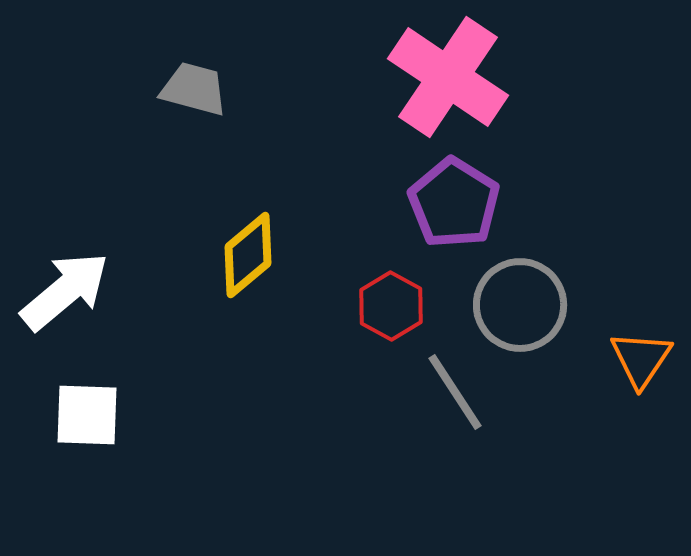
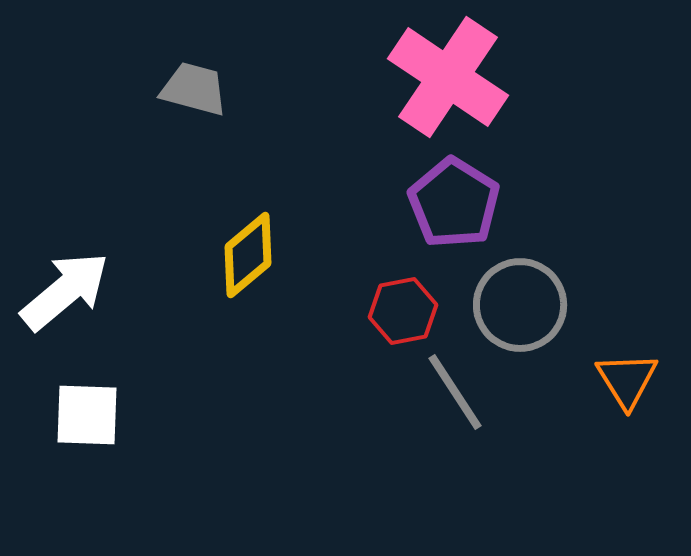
red hexagon: moved 12 px right, 5 px down; rotated 20 degrees clockwise
orange triangle: moved 14 px left, 21 px down; rotated 6 degrees counterclockwise
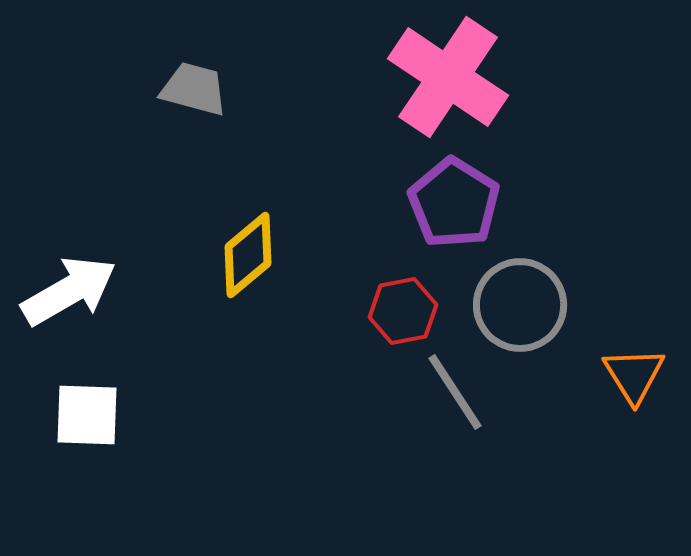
white arrow: moved 4 px right; rotated 10 degrees clockwise
orange triangle: moved 7 px right, 5 px up
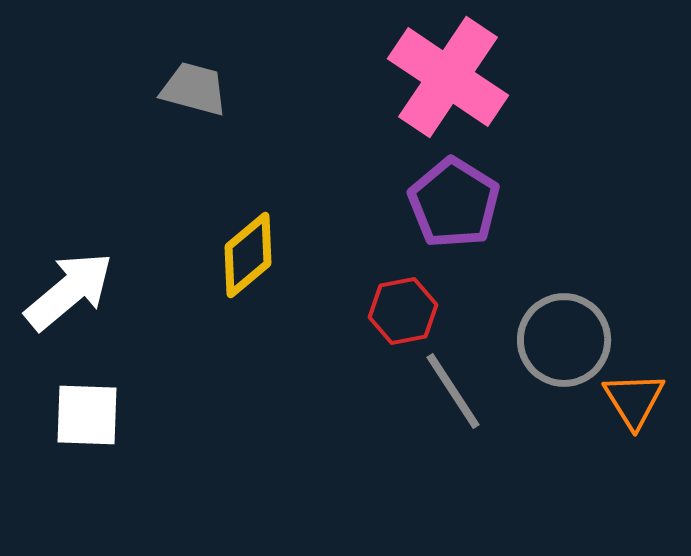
white arrow: rotated 10 degrees counterclockwise
gray circle: moved 44 px right, 35 px down
orange triangle: moved 25 px down
gray line: moved 2 px left, 1 px up
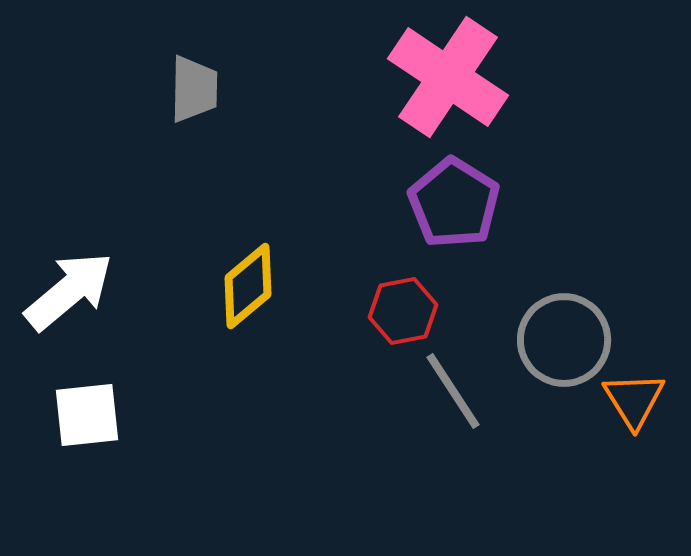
gray trapezoid: rotated 76 degrees clockwise
yellow diamond: moved 31 px down
white square: rotated 8 degrees counterclockwise
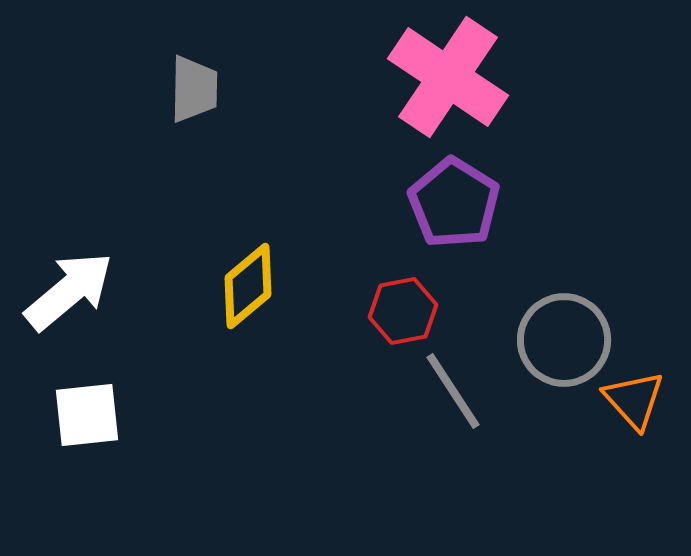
orange triangle: rotated 10 degrees counterclockwise
